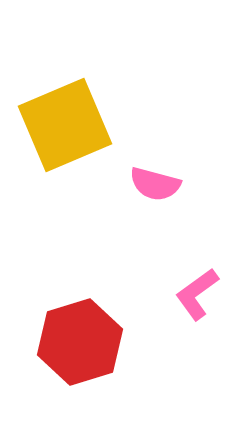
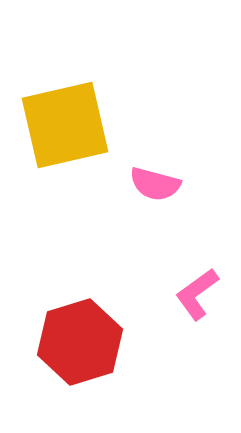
yellow square: rotated 10 degrees clockwise
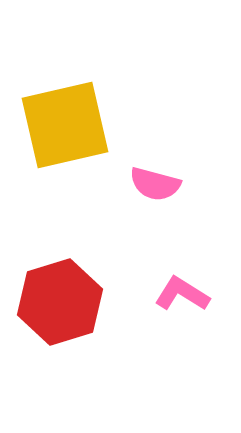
pink L-shape: moved 15 px left; rotated 68 degrees clockwise
red hexagon: moved 20 px left, 40 px up
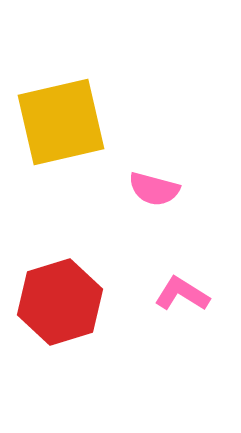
yellow square: moved 4 px left, 3 px up
pink semicircle: moved 1 px left, 5 px down
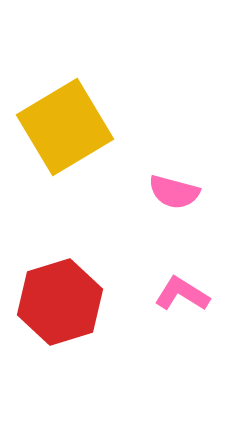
yellow square: moved 4 px right, 5 px down; rotated 18 degrees counterclockwise
pink semicircle: moved 20 px right, 3 px down
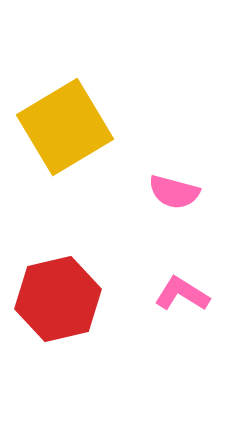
red hexagon: moved 2 px left, 3 px up; rotated 4 degrees clockwise
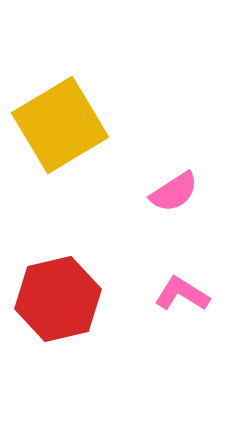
yellow square: moved 5 px left, 2 px up
pink semicircle: rotated 48 degrees counterclockwise
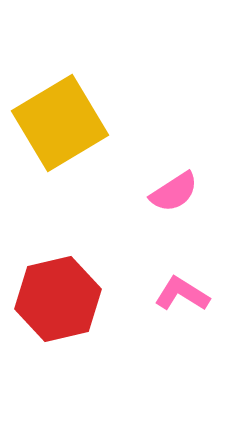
yellow square: moved 2 px up
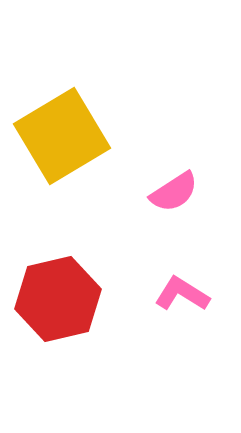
yellow square: moved 2 px right, 13 px down
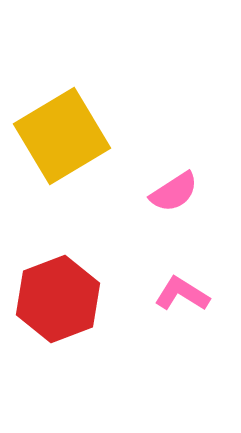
red hexagon: rotated 8 degrees counterclockwise
